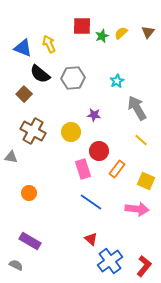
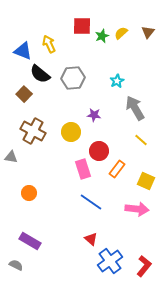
blue triangle: moved 3 px down
gray arrow: moved 2 px left
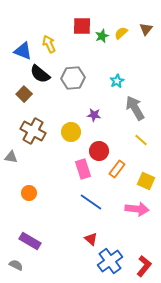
brown triangle: moved 2 px left, 3 px up
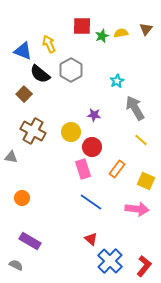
yellow semicircle: rotated 32 degrees clockwise
gray hexagon: moved 2 px left, 8 px up; rotated 25 degrees counterclockwise
red circle: moved 7 px left, 4 px up
orange circle: moved 7 px left, 5 px down
blue cross: rotated 10 degrees counterclockwise
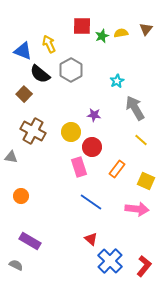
pink rectangle: moved 4 px left, 2 px up
orange circle: moved 1 px left, 2 px up
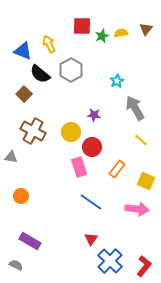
red triangle: rotated 24 degrees clockwise
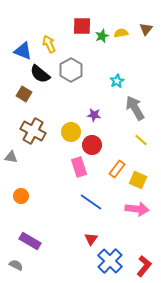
brown square: rotated 14 degrees counterclockwise
red circle: moved 2 px up
yellow square: moved 8 px left, 1 px up
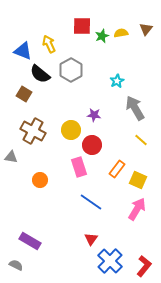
yellow circle: moved 2 px up
orange circle: moved 19 px right, 16 px up
pink arrow: rotated 65 degrees counterclockwise
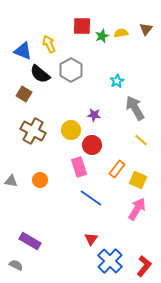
gray triangle: moved 24 px down
blue line: moved 4 px up
